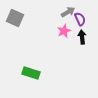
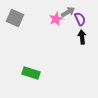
pink star: moved 8 px left, 12 px up
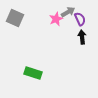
green rectangle: moved 2 px right
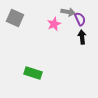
gray arrow: rotated 40 degrees clockwise
pink star: moved 2 px left, 5 px down
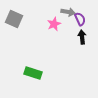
gray square: moved 1 px left, 1 px down
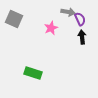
pink star: moved 3 px left, 4 px down
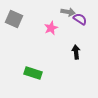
purple semicircle: rotated 32 degrees counterclockwise
black arrow: moved 6 px left, 15 px down
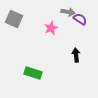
black arrow: moved 3 px down
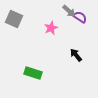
gray arrow: moved 1 px right, 1 px up; rotated 32 degrees clockwise
purple semicircle: moved 2 px up
black arrow: rotated 32 degrees counterclockwise
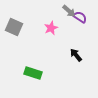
gray square: moved 8 px down
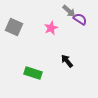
purple semicircle: moved 2 px down
black arrow: moved 9 px left, 6 px down
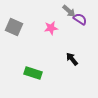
pink star: rotated 16 degrees clockwise
black arrow: moved 5 px right, 2 px up
